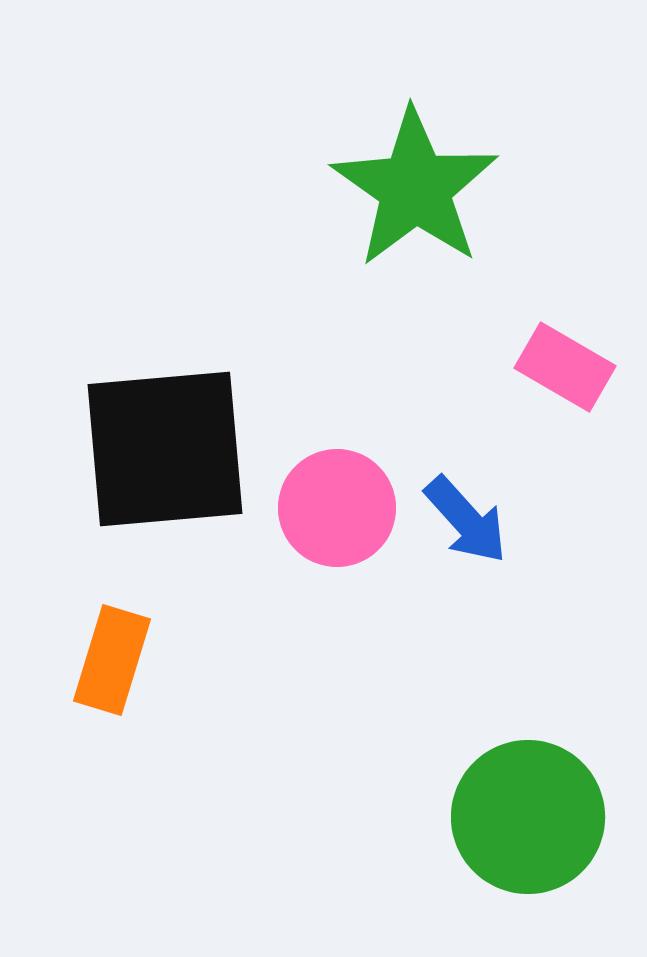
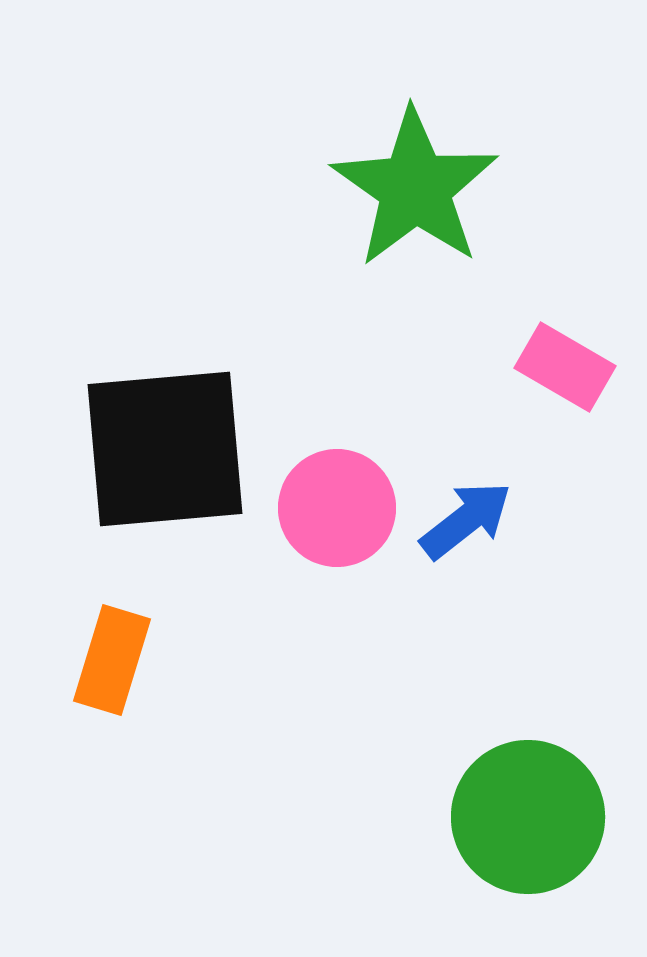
blue arrow: rotated 86 degrees counterclockwise
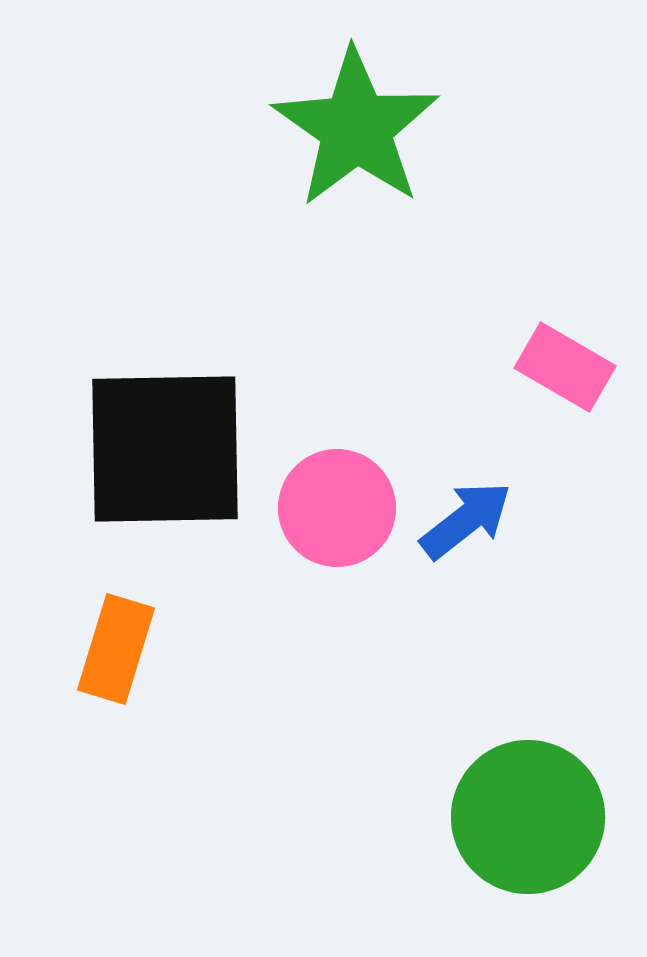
green star: moved 59 px left, 60 px up
black square: rotated 4 degrees clockwise
orange rectangle: moved 4 px right, 11 px up
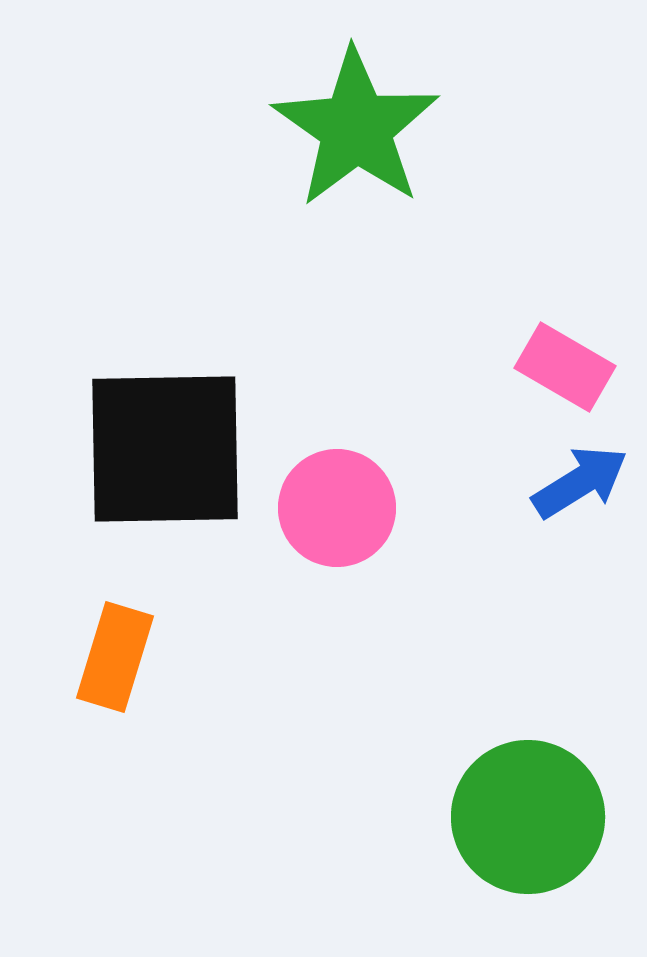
blue arrow: moved 114 px right, 38 px up; rotated 6 degrees clockwise
orange rectangle: moved 1 px left, 8 px down
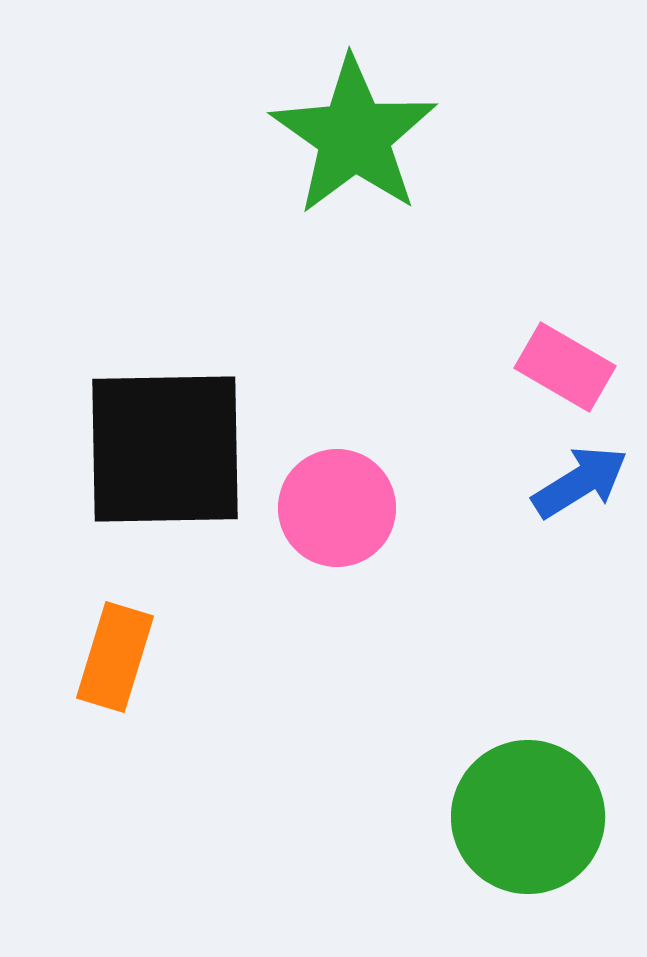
green star: moved 2 px left, 8 px down
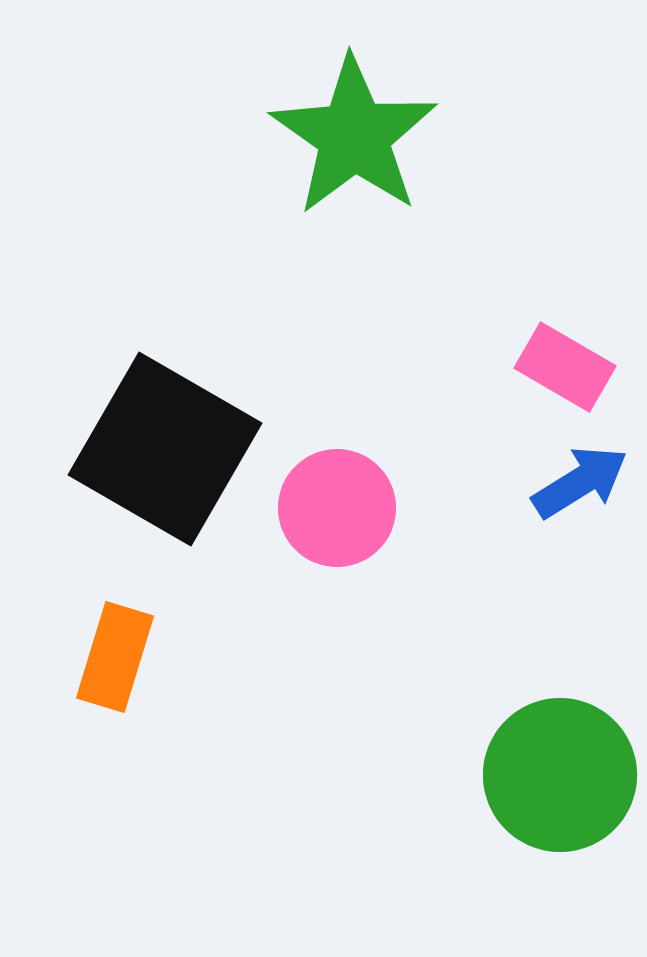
black square: rotated 31 degrees clockwise
green circle: moved 32 px right, 42 px up
